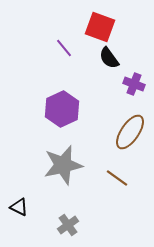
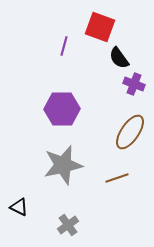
purple line: moved 2 px up; rotated 54 degrees clockwise
black semicircle: moved 10 px right
purple hexagon: rotated 24 degrees clockwise
brown line: rotated 55 degrees counterclockwise
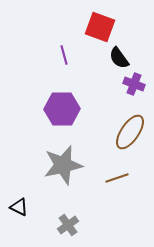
purple line: moved 9 px down; rotated 30 degrees counterclockwise
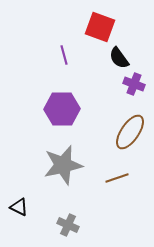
gray cross: rotated 30 degrees counterclockwise
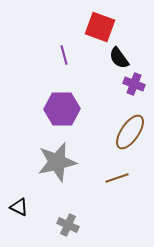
gray star: moved 6 px left, 3 px up
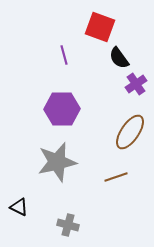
purple cross: moved 2 px right; rotated 35 degrees clockwise
brown line: moved 1 px left, 1 px up
gray cross: rotated 10 degrees counterclockwise
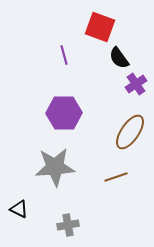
purple hexagon: moved 2 px right, 4 px down
gray star: moved 2 px left, 5 px down; rotated 9 degrees clockwise
black triangle: moved 2 px down
gray cross: rotated 25 degrees counterclockwise
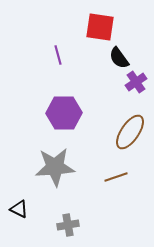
red square: rotated 12 degrees counterclockwise
purple line: moved 6 px left
purple cross: moved 2 px up
